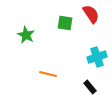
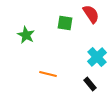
cyan cross: rotated 24 degrees counterclockwise
black rectangle: moved 3 px up
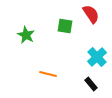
green square: moved 3 px down
black rectangle: moved 1 px right
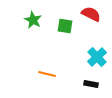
red semicircle: rotated 30 degrees counterclockwise
green star: moved 7 px right, 15 px up
orange line: moved 1 px left
black rectangle: rotated 40 degrees counterclockwise
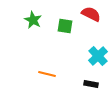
cyan cross: moved 1 px right, 1 px up
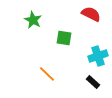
green square: moved 1 px left, 12 px down
cyan cross: rotated 24 degrees clockwise
orange line: rotated 30 degrees clockwise
black rectangle: moved 2 px right, 2 px up; rotated 32 degrees clockwise
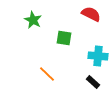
cyan cross: rotated 24 degrees clockwise
